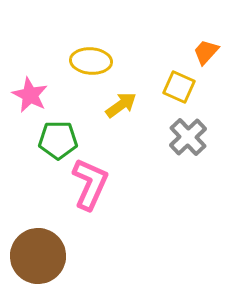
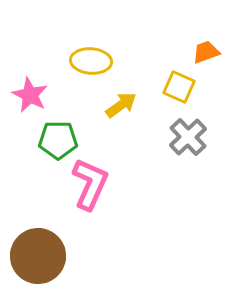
orange trapezoid: rotated 28 degrees clockwise
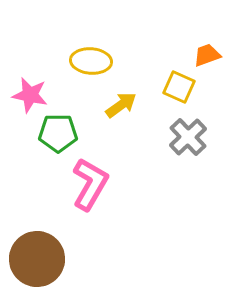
orange trapezoid: moved 1 px right, 3 px down
pink star: rotated 15 degrees counterclockwise
green pentagon: moved 7 px up
pink L-shape: rotated 6 degrees clockwise
brown circle: moved 1 px left, 3 px down
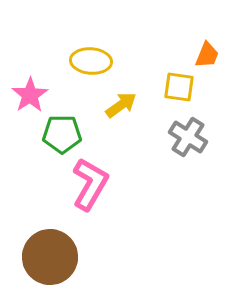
orange trapezoid: rotated 132 degrees clockwise
yellow square: rotated 16 degrees counterclockwise
pink star: rotated 27 degrees clockwise
green pentagon: moved 4 px right, 1 px down
gray cross: rotated 15 degrees counterclockwise
brown circle: moved 13 px right, 2 px up
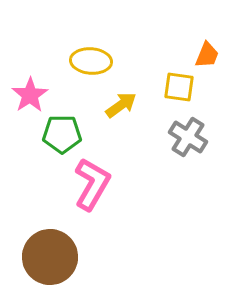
pink L-shape: moved 2 px right
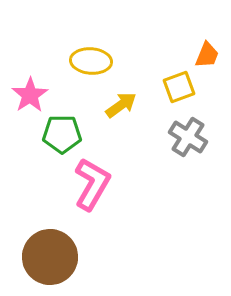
yellow square: rotated 28 degrees counterclockwise
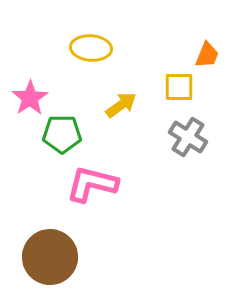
yellow ellipse: moved 13 px up
yellow square: rotated 20 degrees clockwise
pink star: moved 3 px down
pink L-shape: rotated 106 degrees counterclockwise
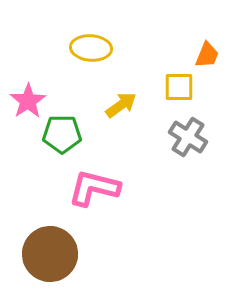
pink star: moved 2 px left, 3 px down
pink L-shape: moved 2 px right, 4 px down
brown circle: moved 3 px up
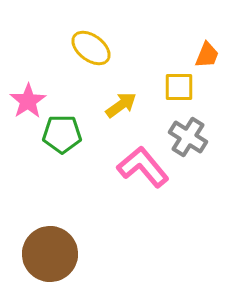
yellow ellipse: rotated 33 degrees clockwise
pink L-shape: moved 49 px right, 21 px up; rotated 36 degrees clockwise
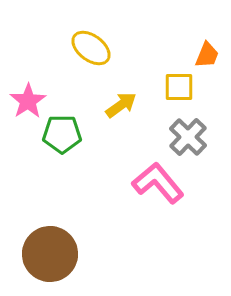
gray cross: rotated 12 degrees clockwise
pink L-shape: moved 15 px right, 16 px down
